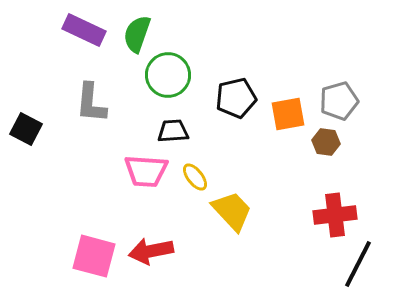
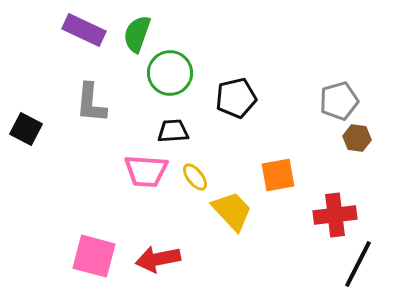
green circle: moved 2 px right, 2 px up
orange square: moved 10 px left, 61 px down
brown hexagon: moved 31 px right, 4 px up
red arrow: moved 7 px right, 8 px down
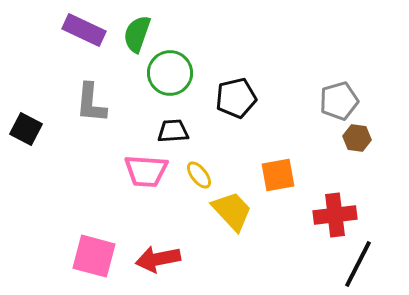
yellow ellipse: moved 4 px right, 2 px up
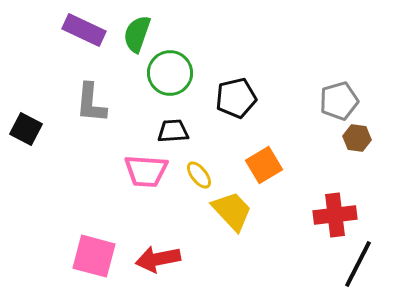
orange square: moved 14 px left, 10 px up; rotated 21 degrees counterclockwise
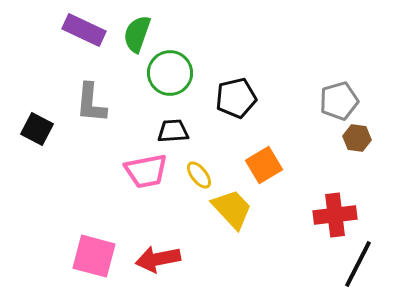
black square: moved 11 px right
pink trapezoid: rotated 15 degrees counterclockwise
yellow trapezoid: moved 2 px up
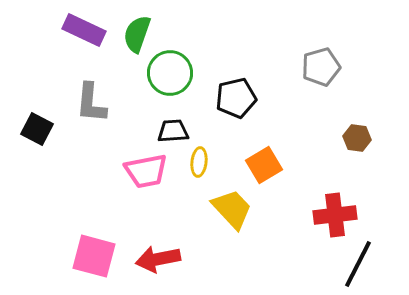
gray pentagon: moved 18 px left, 34 px up
yellow ellipse: moved 13 px up; rotated 44 degrees clockwise
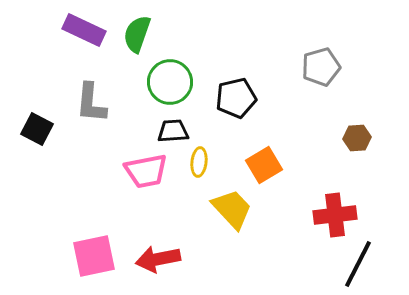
green circle: moved 9 px down
brown hexagon: rotated 12 degrees counterclockwise
pink square: rotated 27 degrees counterclockwise
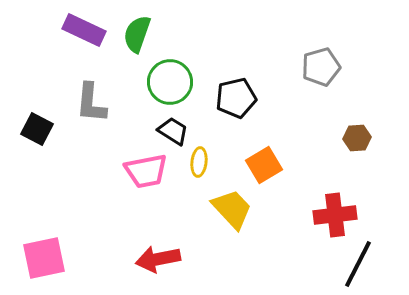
black trapezoid: rotated 36 degrees clockwise
pink square: moved 50 px left, 2 px down
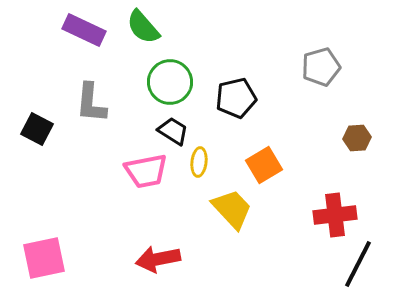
green semicircle: moved 6 px right, 7 px up; rotated 60 degrees counterclockwise
